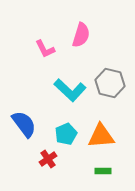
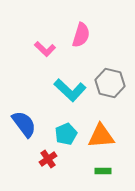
pink L-shape: rotated 20 degrees counterclockwise
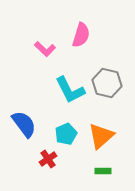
gray hexagon: moved 3 px left
cyan L-shape: rotated 20 degrees clockwise
orange triangle: rotated 36 degrees counterclockwise
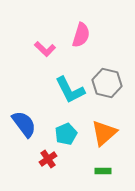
orange triangle: moved 3 px right, 3 px up
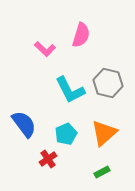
gray hexagon: moved 1 px right
green rectangle: moved 1 px left, 1 px down; rotated 28 degrees counterclockwise
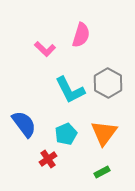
gray hexagon: rotated 16 degrees clockwise
orange triangle: rotated 12 degrees counterclockwise
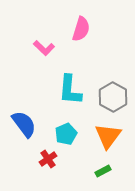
pink semicircle: moved 6 px up
pink L-shape: moved 1 px left, 1 px up
gray hexagon: moved 5 px right, 14 px down
cyan L-shape: rotated 32 degrees clockwise
orange triangle: moved 4 px right, 3 px down
green rectangle: moved 1 px right, 1 px up
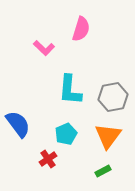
gray hexagon: rotated 20 degrees clockwise
blue semicircle: moved 6 px left
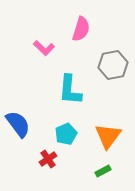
gray hexagon: moved 32 px up
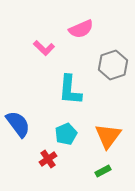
pink semicircle: rotated 50 degrees clockwise
gray hexagon: rotated 8 degrees counterclockwise
